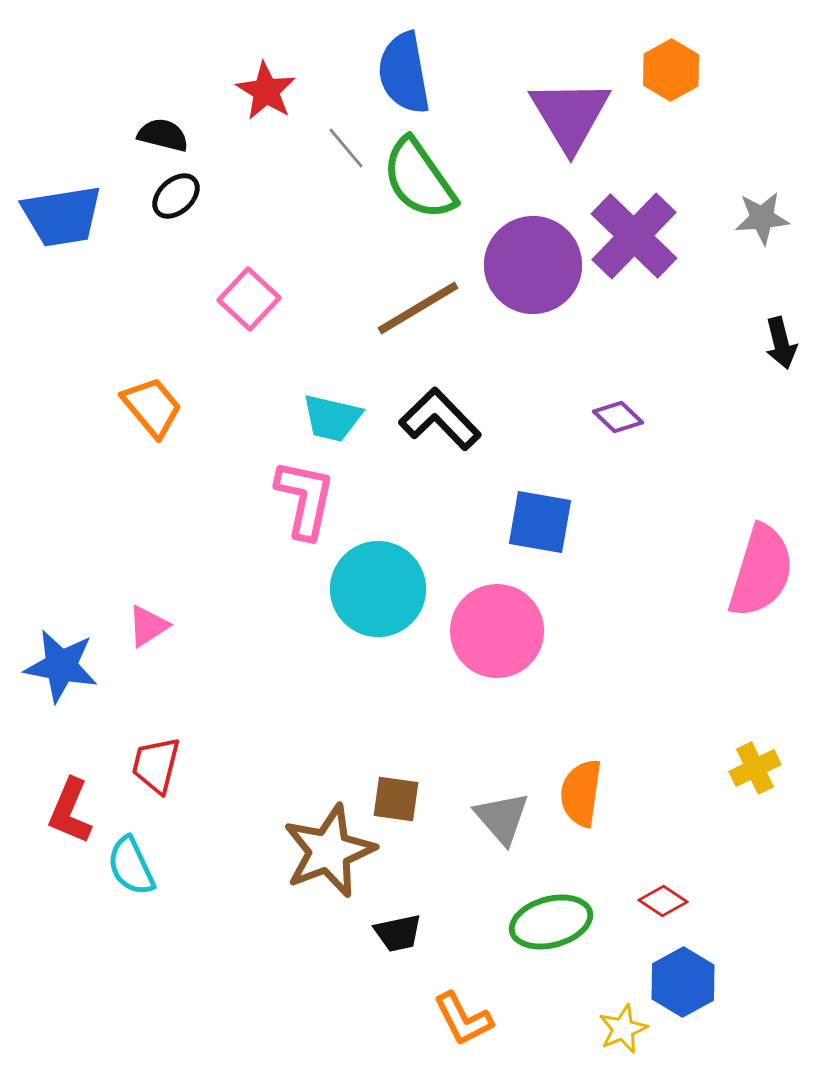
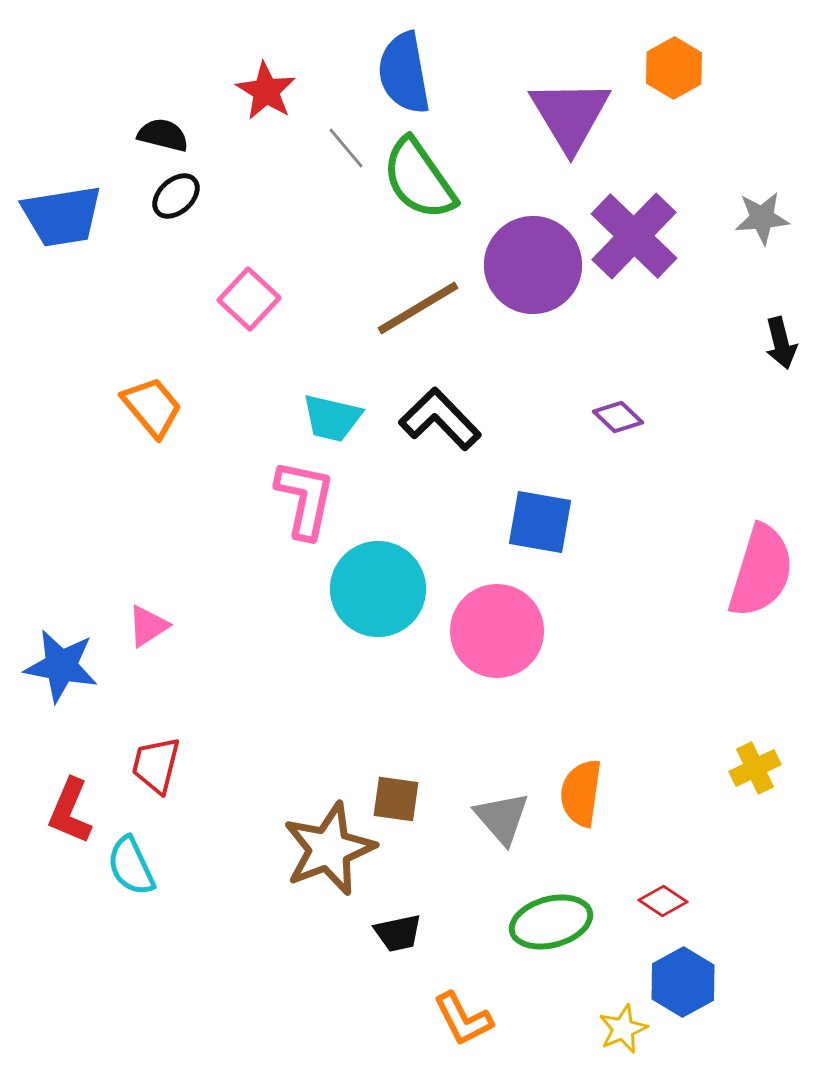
orange hexagon: moved 3 px right, 2 px up
brown star: moved 2 px up
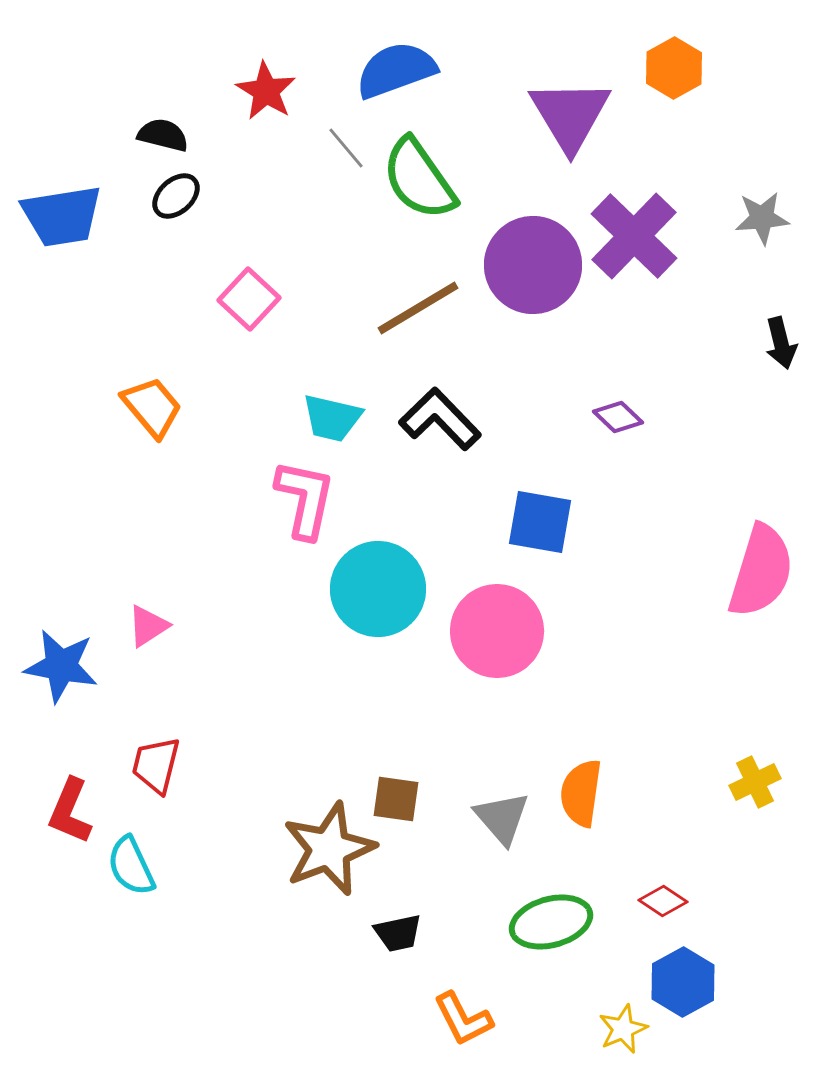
blue semicircle: moved 8 px left, 3 px up; rotated 80 degrees clockwise
yellow cross: moved 14 px down
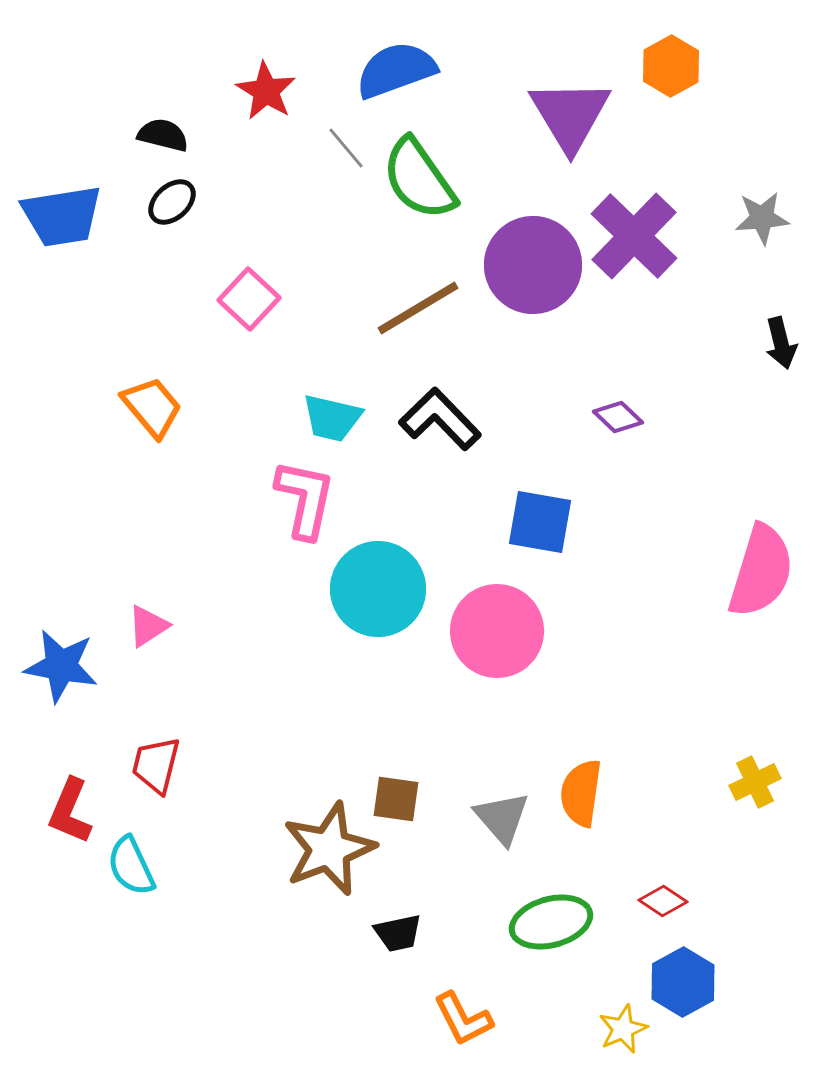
orange hexagon: moved 3 px left, 2 px up
black ellipse: moved 4 px left, 6 px down
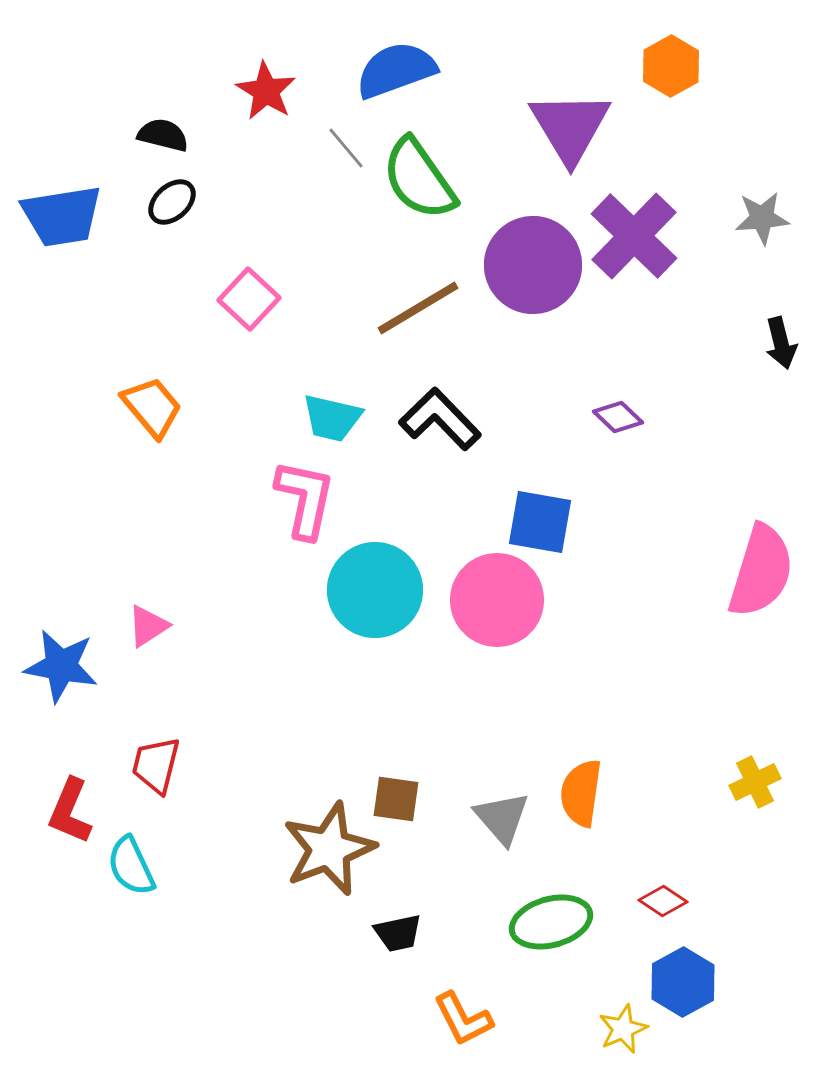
purple triangle: moved 12 px down
cyan circle: moved 3 px left, 1 px down
pink circle: moved 31 px up
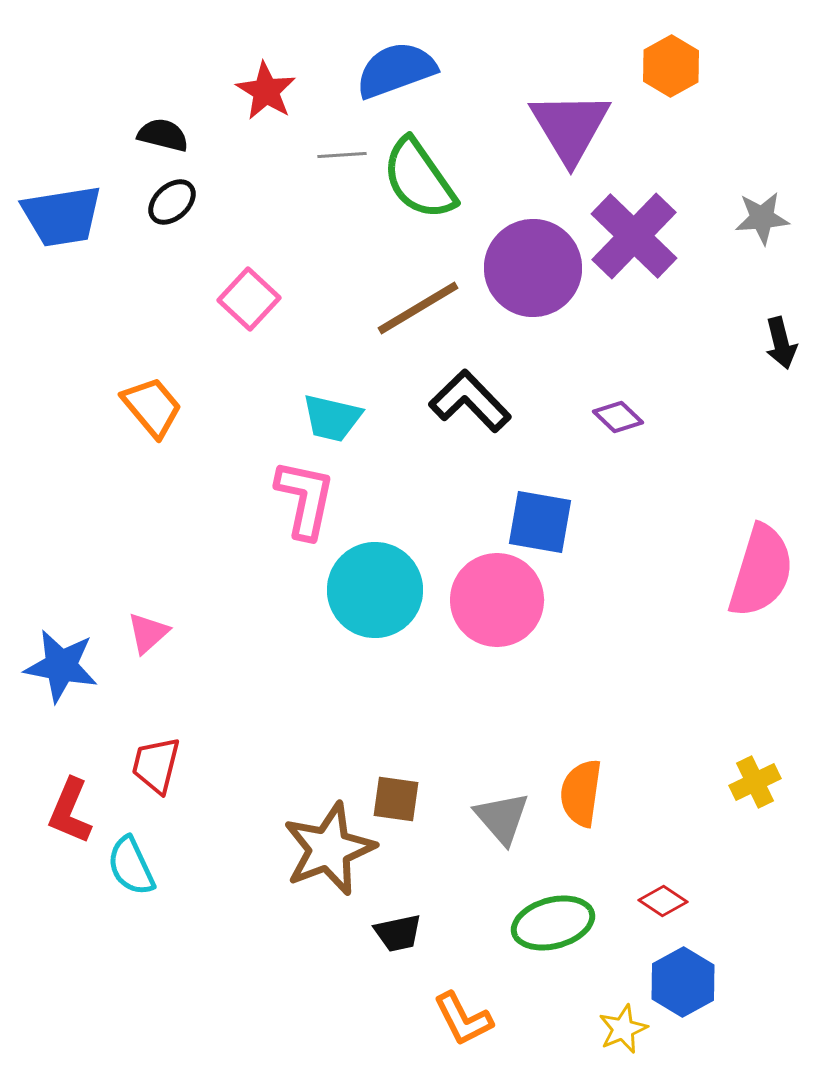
gray line: moved 4 px left, 7 px down; rotated 54 degrees counterclockwise
purple circle: moved 3 px down
black L-shape: moved 30 px right, 18 px up
pink triangle: moved 7 px down; rotated 9 degrees counterclockwise
green ellipse: moved 2 px right, 1 px down
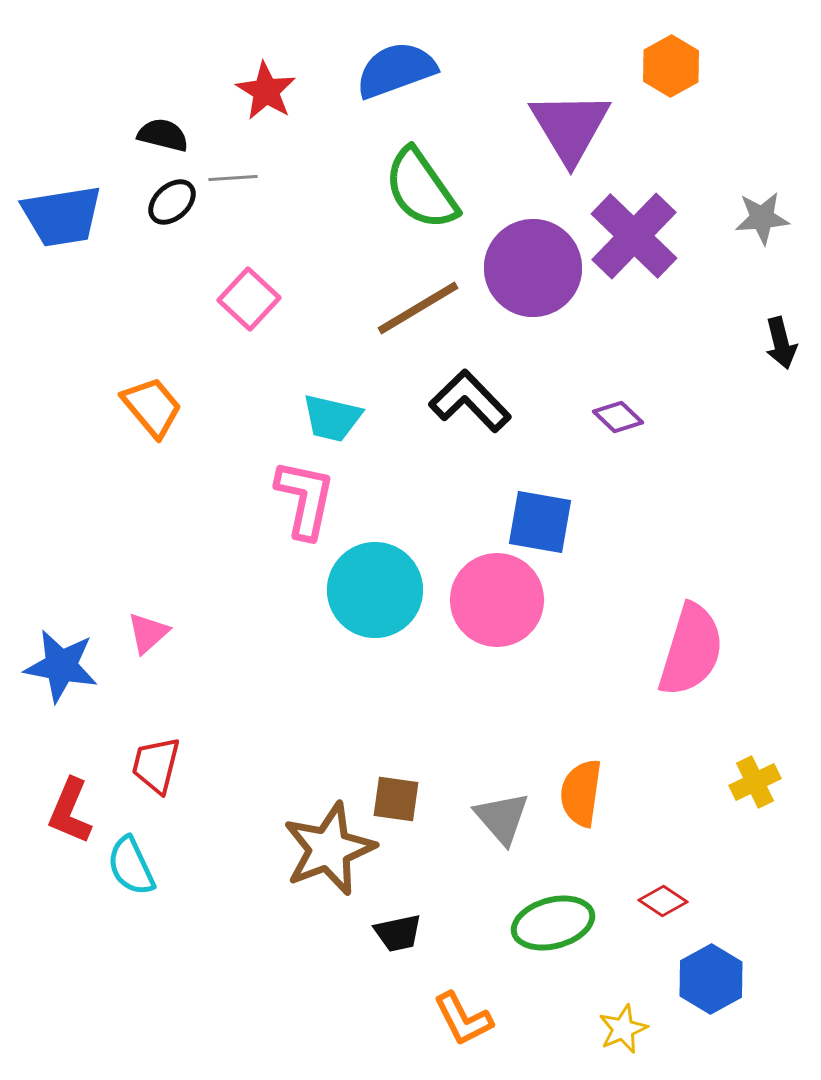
gray line: moved 109 px left, 23 px down
green semicircle: moved 2 px right, 10 px down
pink semicircle: moved 70 px left, 79 px down
blue hexagon: moved 28 px right, 3 px up
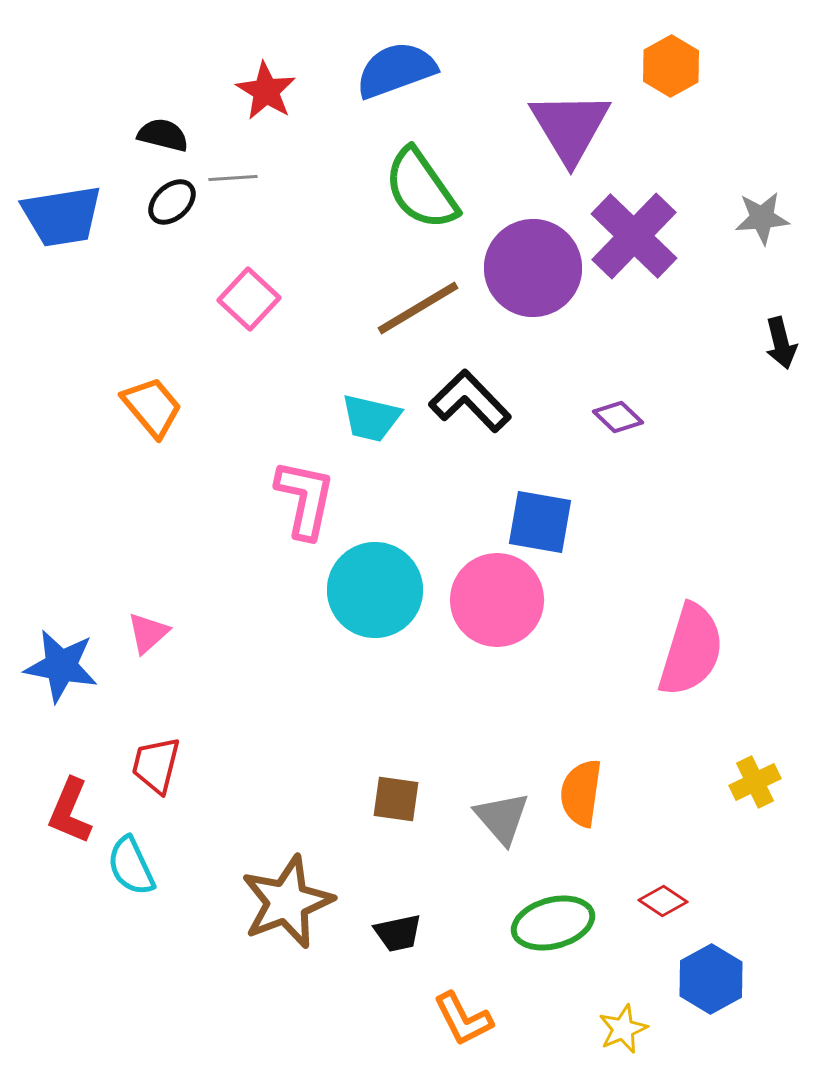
cyan trapezoid: moved 39 px right
brown star: moved 42 px left, 53 px down
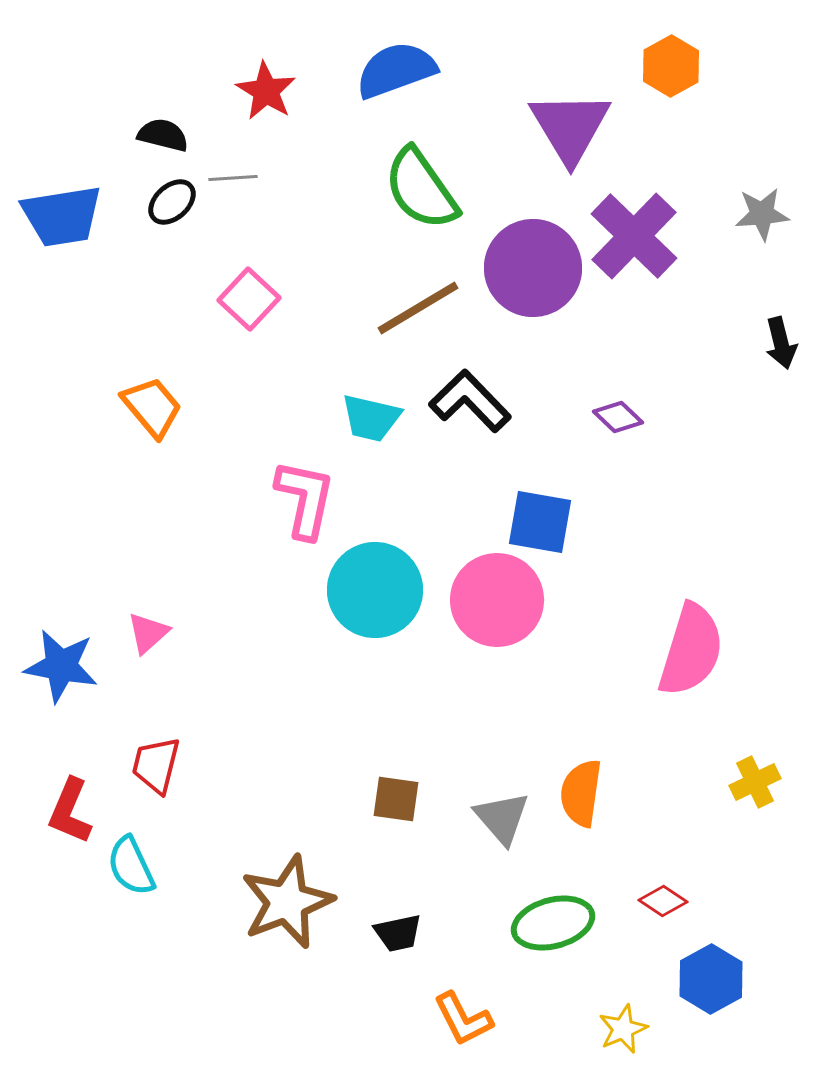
gray star: moved 4 px up
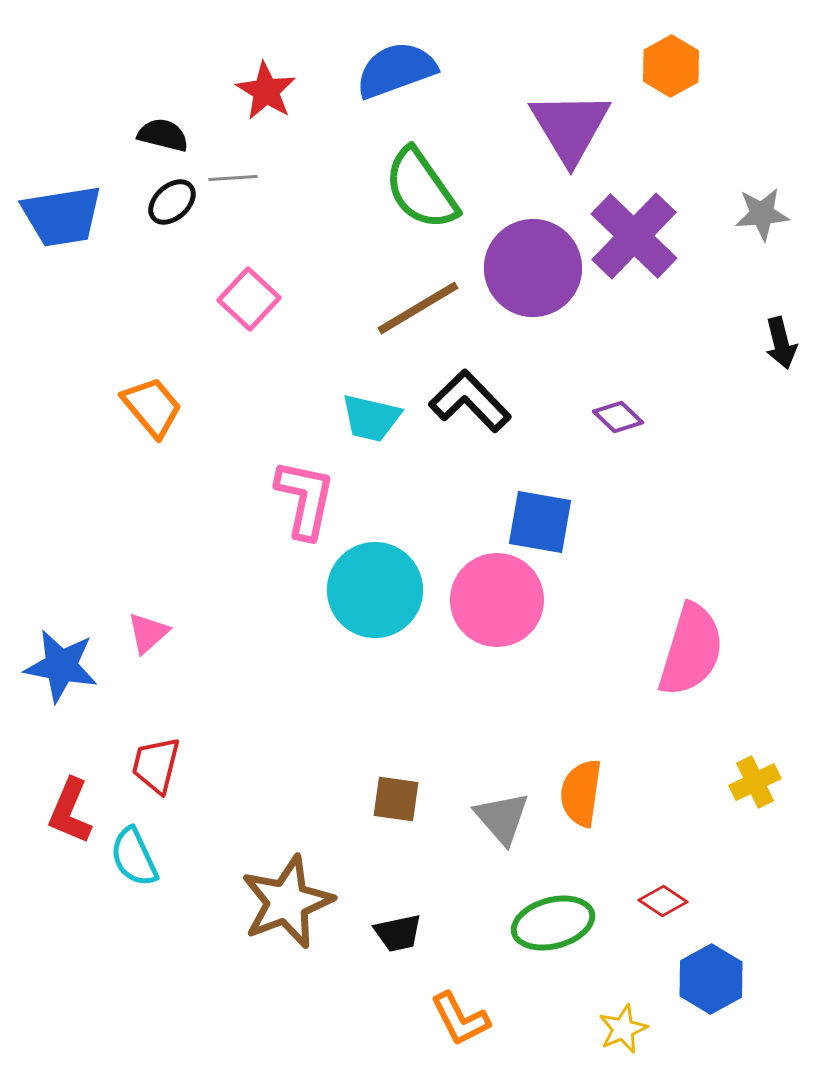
cyan semicircle: moved 3 px right, 9 px up
orange L-shape: moved 3 px left
